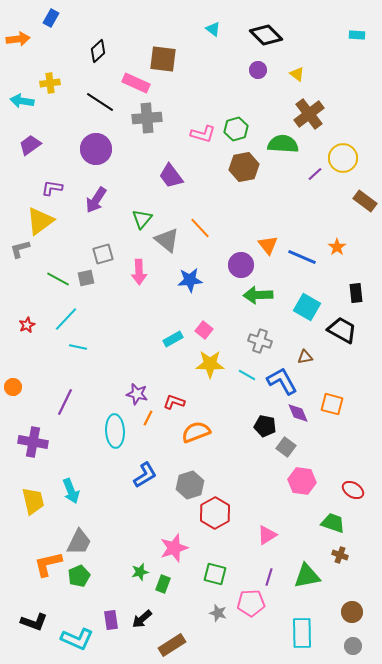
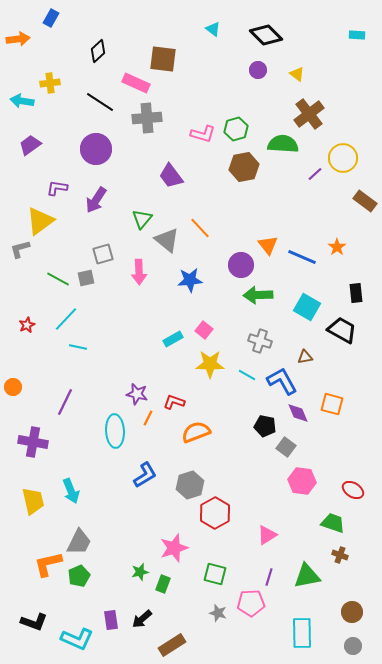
purple L-shape at (52, 188): moved 5 px right
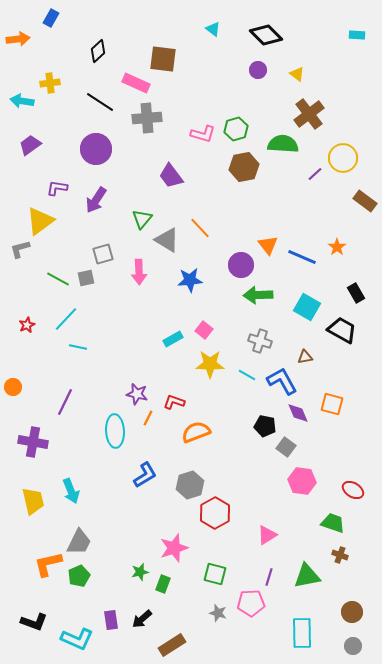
gray triangle at (167, 240): rotated 8 degrees counterclockwise
black rectangle at (356, 293): rotated 24 degrees counterclockwise
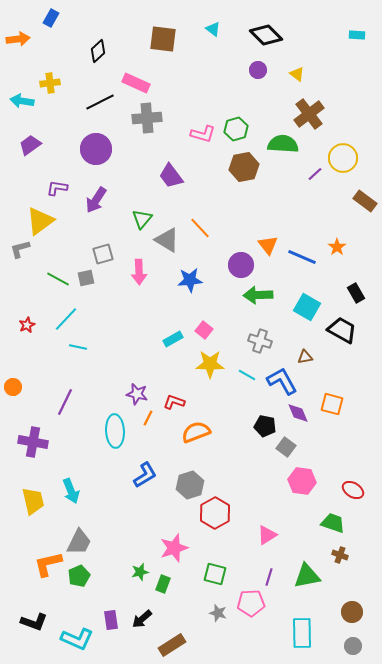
brown square at (163, 59): moved 20 px up
black line at (100, 102): rotated 60 degrees counterclockwise
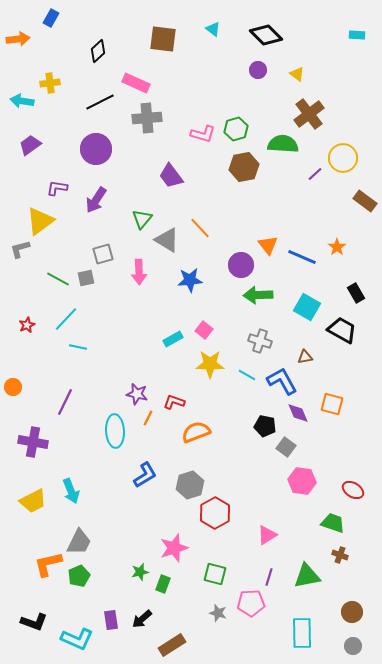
yellow trapezoid at (33, 501): rotated 76 degrees clockwise
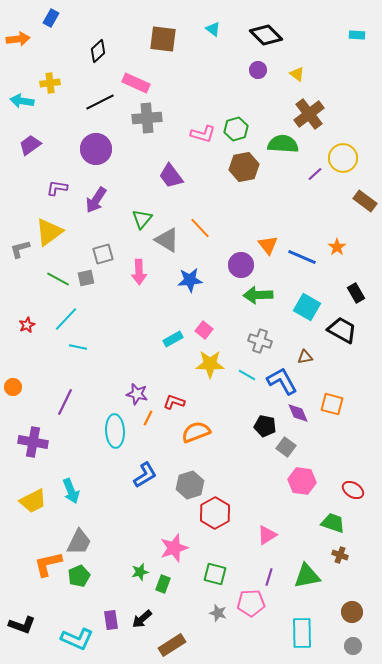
yellow triangle at (40, 221): moved 9 px right, 11 px down
black L-shape at (34, 622): moved 12 px left, 3 px down
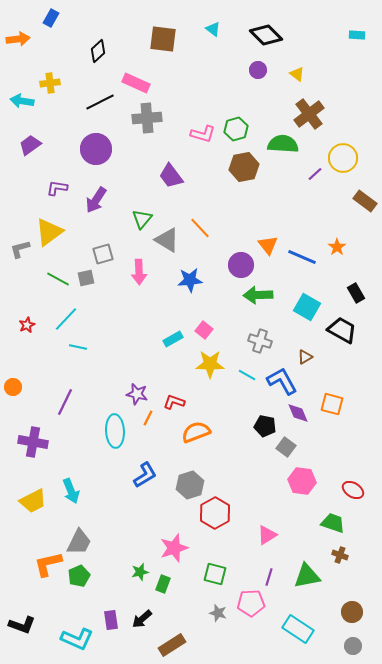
brown triangle at (305, 357): rotated 21 degrees counterclockwise
cyan rectangle at (302, 633): moved 4 px left, 4 px up; rotated 56 degrees counterclockwise
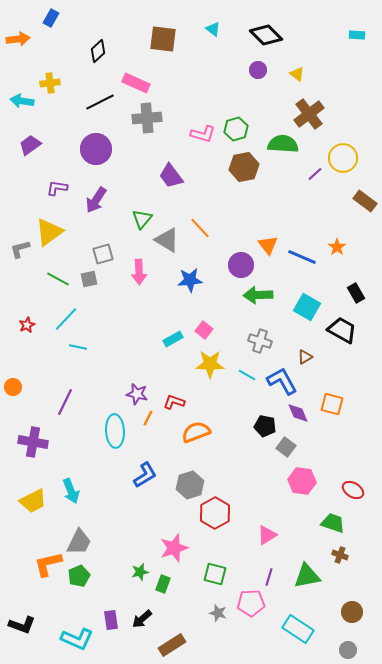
gray square at (86, 278): moved 3 px right, 1 px down
gray circle at (353, 646): moved 5 px left, 4 px down
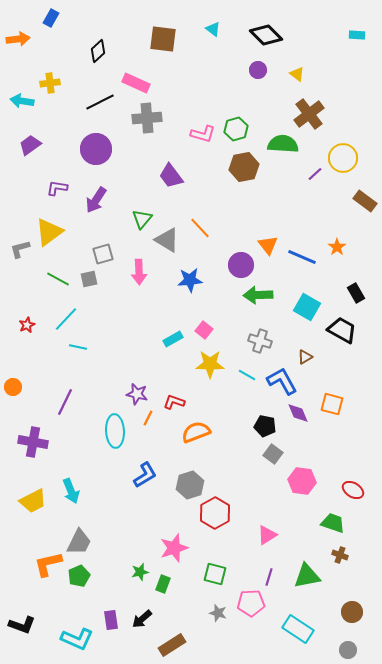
gray square at (286, 447): moved 13 px left, 7 px down
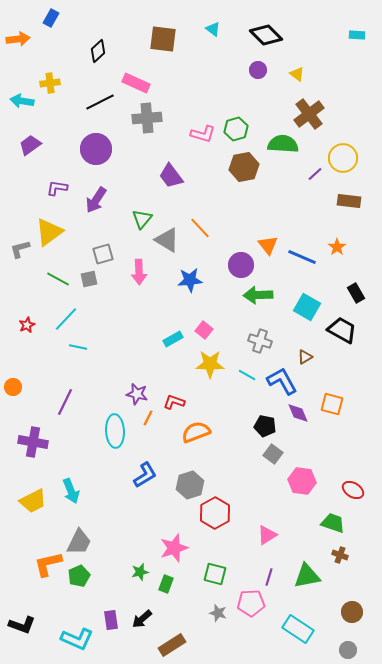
brown rectangle at (365, 201): moved 16 px left; rotated 30 degrees counterclockwise
green rectangle at (163, 584): moved 3 px right
